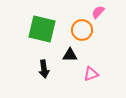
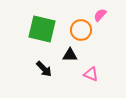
pink semicircle: moved 2 px right, 3 px down
orange circle: moved 1 px left
black arrow: rotated 36 degrees counterclockwise
pink triangle: rotated 42 degrees clockwise
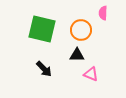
pink semicircle: moved 3 px right, 2 px up; rotated 40 degrees counterclockwise
black triangle: moved 7 px right
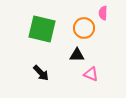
orange circle: moved 3 px right, 2 px up
black arrow: moved 3 px left, 4 px down
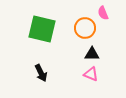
pink semicircle: rotated 24 degrees counterclockwise
orange circle: moved 1 px right
black triangle: moved 15 px right, 1 px up
black arrow: rotated 18 degrees clockwise
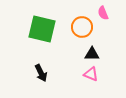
orange circle: moved 3 px left, 1 px up
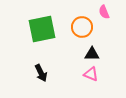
pink semicircle: moved 1 px right, 1 px up
green square: rotated 24 degrees counterclockwise
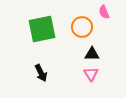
pink triangle: rotated 35 degrees clockwise
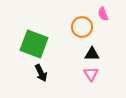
pink semicircle: moved 1 px left, 2 px down
green square: moved 8 px left, 15 px down; rotated 32 degrees clockwise
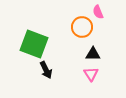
pink semicircle: moved 5 px left, 2 px up
black triangle: moved 1 px right
black arrow: moved 5 px right, 3 px up
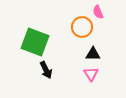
green square: moved 1 px right, 2 px up
